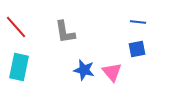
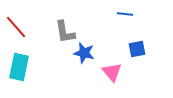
blue line: moved 13 px left, 8 px up
blue star: moved 17 px up
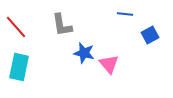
gray L-shape: moved 3 px left, 7 px up
blue square: moved 13 px right, 14 px up; rotated 18 degrees counterclockwise
pink triangle: moved 3 px left, 8 px up
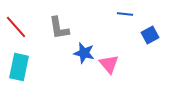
gray L-shape: moved 3 px left, 3 px down
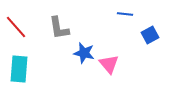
cyan rectangle: moved 2 px down; rotated 8 degrees counterclockwise
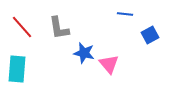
red line: moved 6 px right
cyan rectangle: moved 2 px left
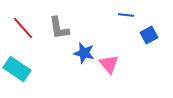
blue line: moved 1 px right, 1 px down
red line: moved 1 px right, 1 px down
blue square: moved 1 px left
cyan rectangle: rotated 60 degrees counterclockwise
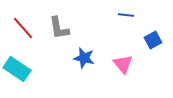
blue square: moved 4 px right, 5 px down
blue star: moved 5 px down
pink triangle: moved 14 px right
